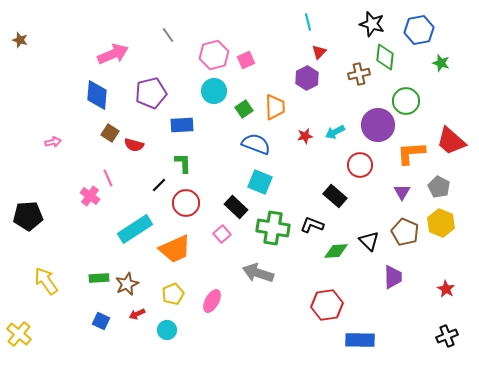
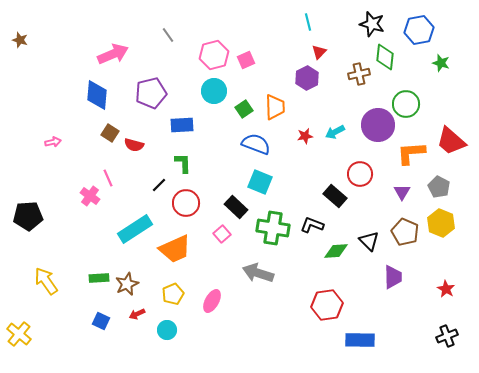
green circle at (406, 101): moved 3 px down
red circle at (360, 165): moved 9 px down
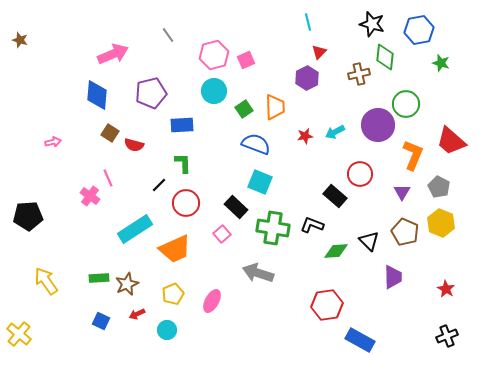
orange L-shape at (411, 153): moved 2 px right, 2 px down; rotated 116 degrees clockwise
blue rectangle at (360, 340): rotated 28 degrees clockwise
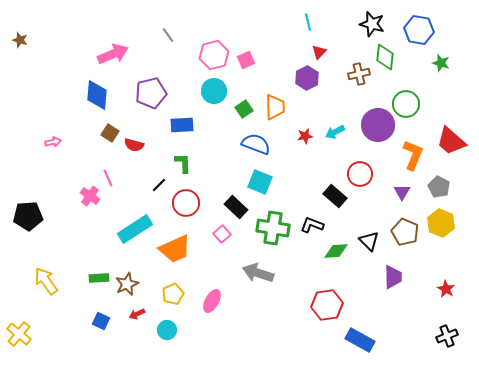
blue hexagon at (419, 30): rotated 20 degrees clockwise
